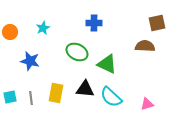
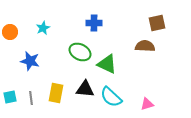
green ellipse: moved 3 px right
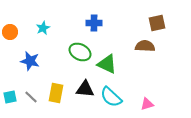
gray line: moved 1 px up; rotated 40 degrees counterclockwise
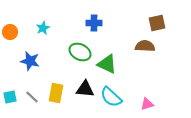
gray line: moved 1 px right
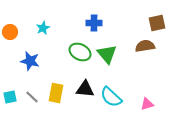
brown semicircle: rotated 12 degrees counterclockwise
green triangle: moved 10 px up; rotated 25 degrees clockwise
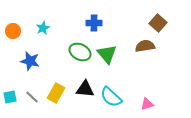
brown square: moved 1 px right; rotated 36 degrees counterclockwise
orange circle: moved 3 px right, 1 px up
yellow rectangle: rotated 18 degrees clockwise
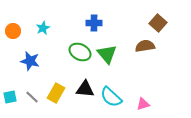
pink triangle: moved 4 px left
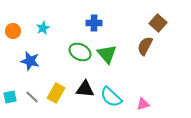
brown semicircle: rotated 54 degrees counterclockwise
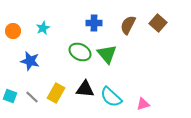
brown semicircle: moved 17 px left, 21 px up
cyan square: moved 1 px up; rotated 32 degrees clockwise
